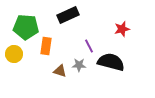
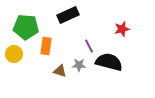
black semicircle: moved 2 px left
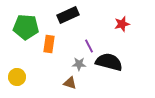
red star: moved 5 px up
orange rectangle: moved 3 px right, 2 px up
yellow circle: moved 3 px right, 23 px down
gray star: moved 1 px up
brown triangle: moved 10 px right, 12 px down
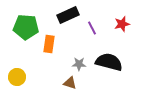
purple line: moved 3 px right, 18 px up
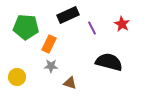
red star: rotated 28 degrees counterclockwise
orange rectangle: rotated 18 degrees clockwise
gray star: moved 28 px left, 2 px down
